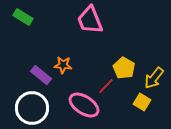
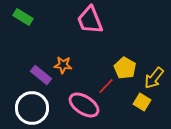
yellow pentagon: moved 1 px right
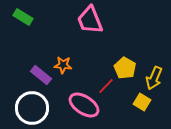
yellow arrow: rotated 15 degrees counterclockwise
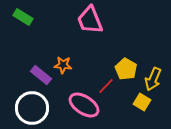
yellow pentagon: moved 1 px right, 1 px down
yellow arrow: moved 1 px left, 1 px down
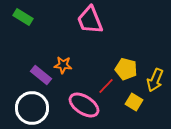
yellow pentagon: rotated 15 degrees counterclockwise
yellow arrow: moved 2 px right, 1 px down
yellow square: moved 8 px left
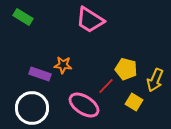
pink trapezoid: rotated 36 degrees counterclockwise
purple rectangle: moved 1 px left, 1 px up; rotated 20 degrees counterclockwise
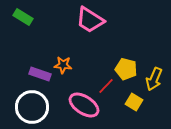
yellow arrow: moved 1 px left, 1 px up
white circle: moved 1 px up
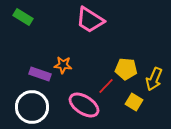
yellow pentagon: rotated 10 degrees counterclockwise
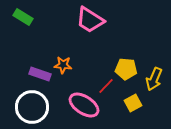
yellow square: moved 1 px left, 1 px down; rotated 30 degrees clockwise
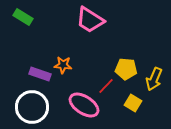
yellow square: rotated 30 degrees counterclockwise
